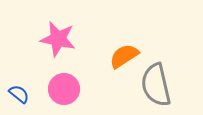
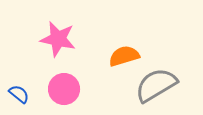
orange semicircle: rotated 16 degrees clockwise
gray semicircle: rotated 72 degrees clockwise
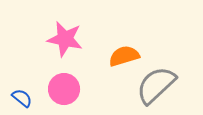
pink star: moved 7 px right
gray semicircle: rotated 12 degrees counterclockwise
blue semicircle: moved 3 px right, 4 px down
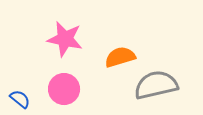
orange semicircle: moved 4 px left, 1 px down
gray semicircle: rotated 30 degrees clockwise
blue semicircle: moved 2 px left, 1 px down
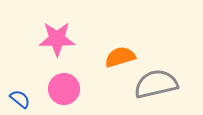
pink star: moved 8 px left; rotated 12 degrees counterclockwise
gray semicircle: moved 1 px up
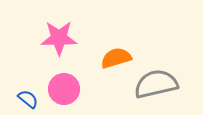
pink star: moved 2 px right, 1 px up
orange semicircle: moved 4 px left, 1 px down
blue semicircle: moved 8 px right
